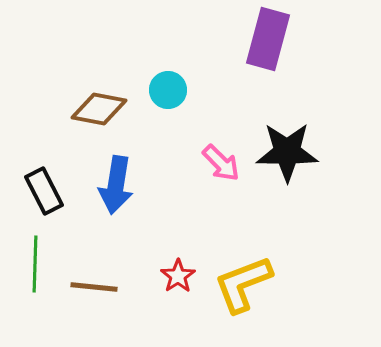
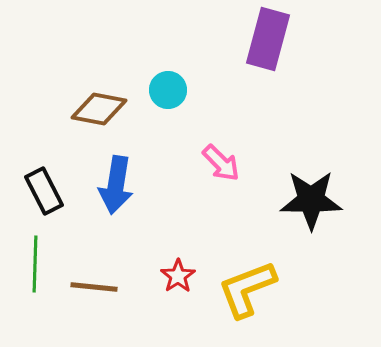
black star: moved 24 px right, 48 px down
yellow L-shape: moved 4 px right, 5 px down
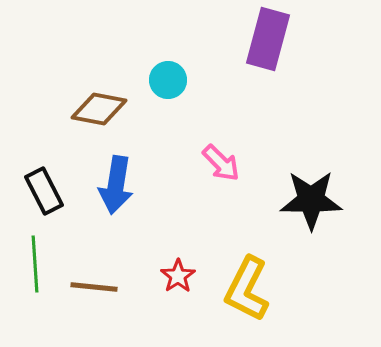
cyan circle: moved 10 px up
green line: rotated 6 degrees counterclockwise
yellow L-shape: rotated 42 degrees counterclockwise
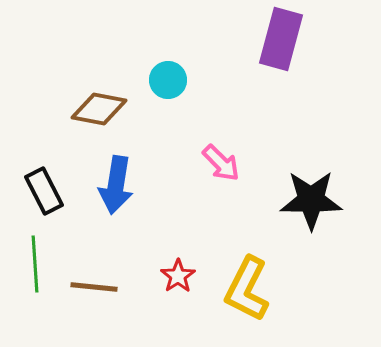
purple rectangle: moved 13 px right
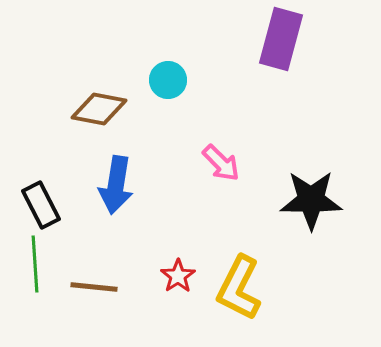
black rectangle: moved 3 px left, 14 px down
yellow L-shape: moved 8 px left, 1 px up
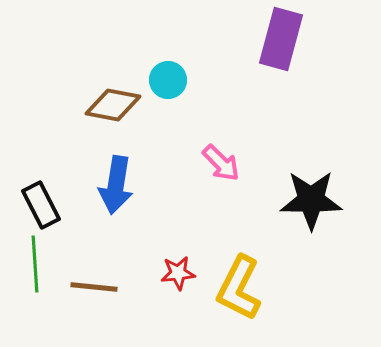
brown diamond: moved 14 px right, 4 px up
red star: moved 3 px up; rotated 28 degrees clockwise
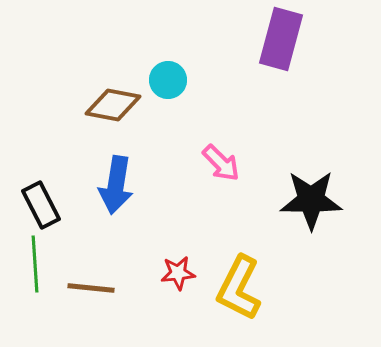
brown line: moved 3 px left, 1 px down
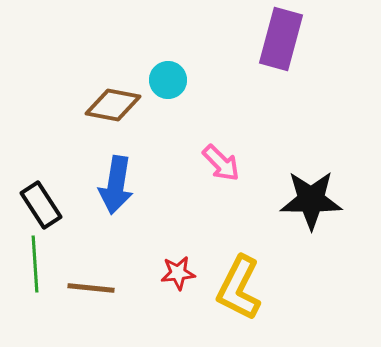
black rectangle: rotated 6 degrees counterclockwise
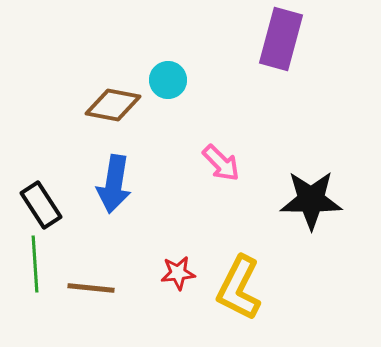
blue arrow: moved 2 px left, 1 px up
